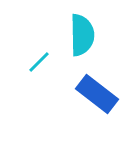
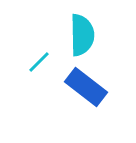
blue rectangle: moved 11 px left, 7 px up
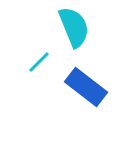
cyan semicircle: moved 8 px left, 8 px up; rotated 21 degrees counterclockwise
